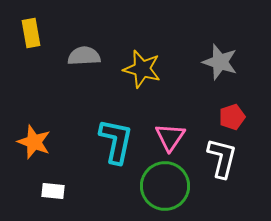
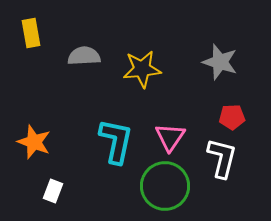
yellow star: rotated 21 degrees counterclockwise
red pentagon: rotated 15 degrees clockwise
white rectangle: rotated 75 degrees counterclockwise
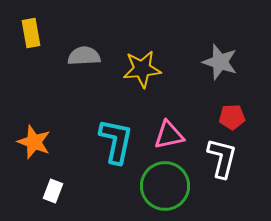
pink triangle: moved 1 px left, 2 px up; rotated 44 degrees clockwise
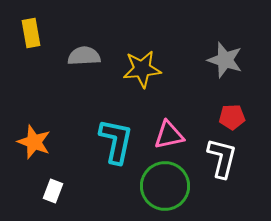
gray star: moved 5 px right, 2 px up
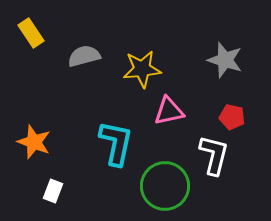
yellow rectangle: rotated 24 degrees counterclockwise
gray semicircle: rotated 12 degrees counterclockwise
red pentagon: rotated 15 degrees clockwise
pink triangle: moved 24 px up
cyan L-shape: moved 2 px down
white L-shape: moved 8 px left, 3 px up
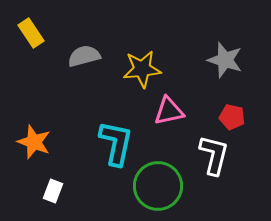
green circle: moved 7 px left
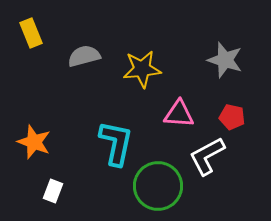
yellow rectangle: rotated 12 degrees clockwise
pink triangle: moved 10 px right, 3 px down; rotated 16 degrees clockwise
white L-shape: moved 7 px left, 1 px down; rotated 132 degrees counterclockwise
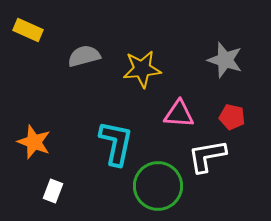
yellow rectangle: moved 3 px left, 3 px up; rotated 44 degrees counterclockwise
white L-shape: rotated 18 degrees clockwise
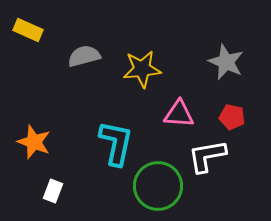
gray star: moved 1 px right, 2 px down; rotated 6 degrees clockwise
